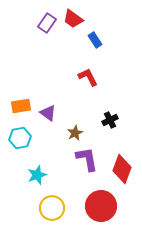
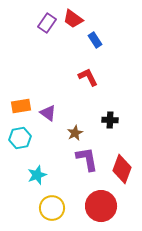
black cross: rotated 28 degrees clockwise
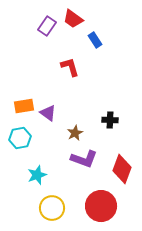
purple rectangle: moved 3 px down
red L-shape: moved 18 px left, 10 px up; rotated 10 degrees clockwise
orange rectangle: moved 3 px right
purple L-shape: moved 3 px left; rotated 120 degrees clockwise
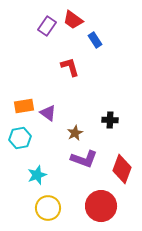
red trapezoid: moved 1 px down
yellow circle: moved 4 px left
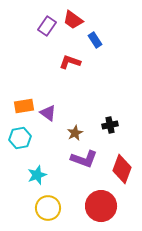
red L-shape: moved 5 px up; rotated 55 degrees counterclockwise
black cross: moved 5 px down; rotated 14 degrees counterclockwise
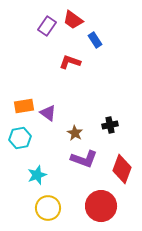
brown star: rotated 14 degrees counterclockwise
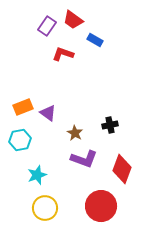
blue rectangle: rotated 28 degrees counterclockwise
red L-shape: moved 7 px left, 8 px up
orange rectangle: moved 1 px left, 1 px down; rotated 12 degrees counterclockwise
cyan hexagon: moved 2 px down
yellow circle: moved 3 px left
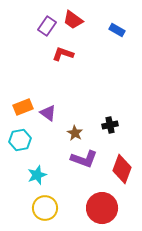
blue rectangle: moved 22 px right, 10 px up
red circle: moved 1 px right, 2 px down
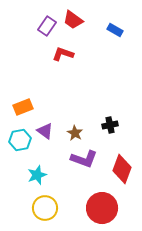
blue rectangle: moved 2 px left
purple triangle: moved 3 px left, 18 px down
